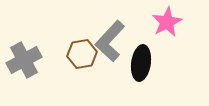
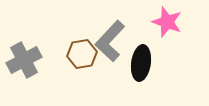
pink star: rotated 24 degrees counterclockwise
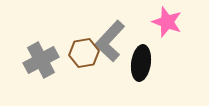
brown hexagon: moved 2 px right, 1 px up
gray cross: moved 17 px right
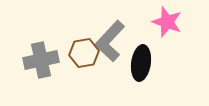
gray cross: rotated 16 degrees clockwise
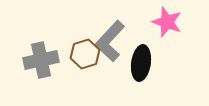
brown hexagon: moved 1 px right, 1 px down; rotated 8 degrees counterclockwise
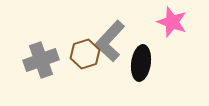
pink star: moved 5 px right
gray cross: rotated 8 degrees counterclockwise
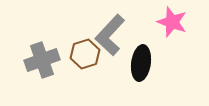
gray L-shape: moved 6 px up
gray cross: moved 1 px right
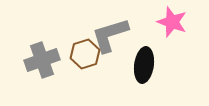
gray L-shape: rotated 30 degrees clockwise
black ellipse: moved 3 px right, 2 px down
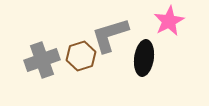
pink star: moved 3 px left, 1 px up; rotated 24 degrees clockwise
brown hexagon: moved 4 px left, 2 px down
black ellipse: moved 7 px up
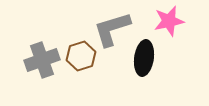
pink star: rotated 16 degrees clockwise
gray L-shape: moved 2 px right, 6 px up
